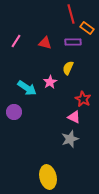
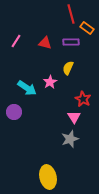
purple rectangle: moved 2 px left
pink triangle: rotated 32 degrees clockwise
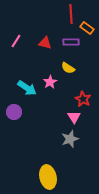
red line: rotated 12 degrees clockwise
yellow semicircle: rotated 80 degrees counterclockwise
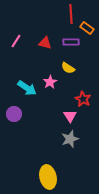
purple circle: moved 2 px down
pink triangle: moved 4 px left, 1 px up
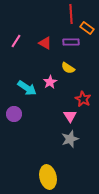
red triangle: rotated 16 degrees clockwise
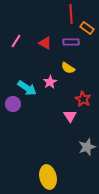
purple circle: moved 1 px left, 10 px up
gray star: moved 17 px right, 8 px down
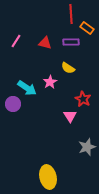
red triangle: rotated 16 degrees counterclockwise
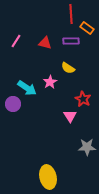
purple rectangle: moved 1 px up
gray star: rotated 18 degrees clockwise
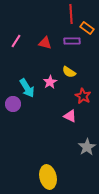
purple rectangle: moved 1 px right
yellow semicircle: moved 1 px right, 4 px down
cyan arrow: rotated 24 degrees clockwise
red star: moved 3 px up
pink triangle: rotated 32 degrees counterclockwise
gray star: rotated 30 degrees counterclockwise
